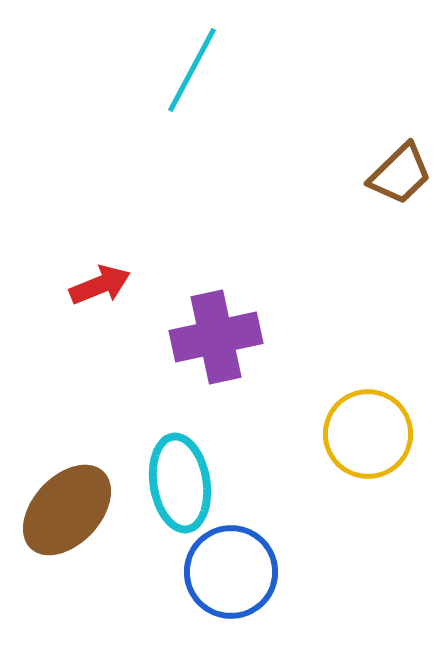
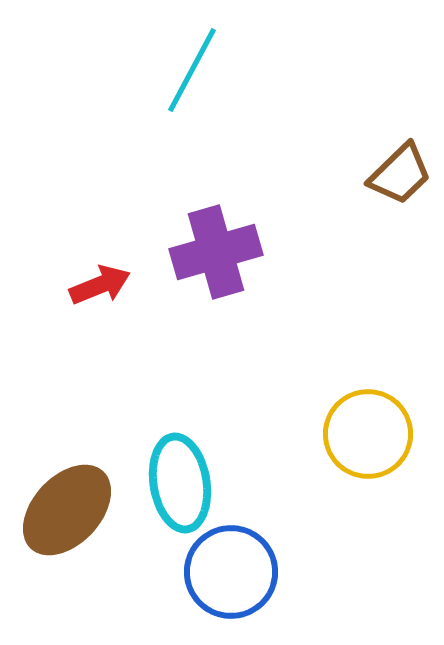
purple cross: moved 85 px up; rotated 4 degrees counterclockwise
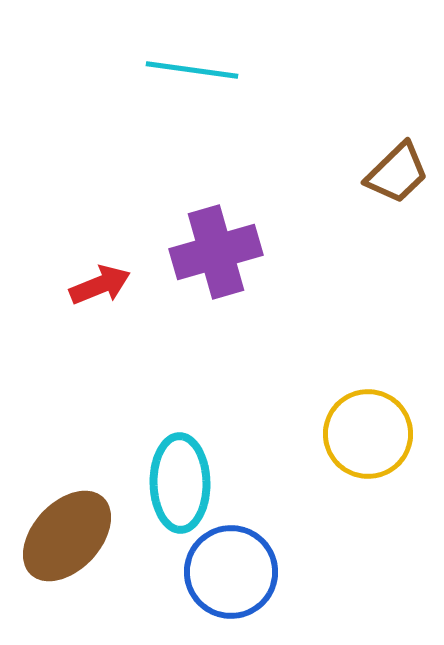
cyan line: rotated 70 degrees clockwise
brown trapezoid: moved 3 px left, 1 px up
cyan ellipse: rotated 8 degrees clockwise
brown ellipse: moved 26 px down
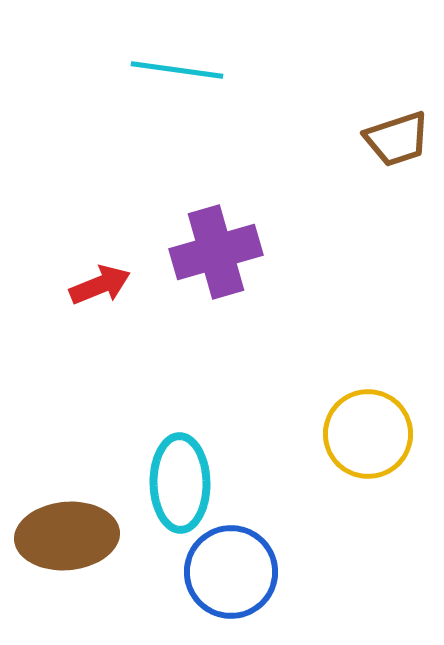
cyan line: moved 15 px left
brown trapezoid: moved 34 px up; rotated 26 degrees clockwise
brown ellipse: rotated 42 degrees clockwise
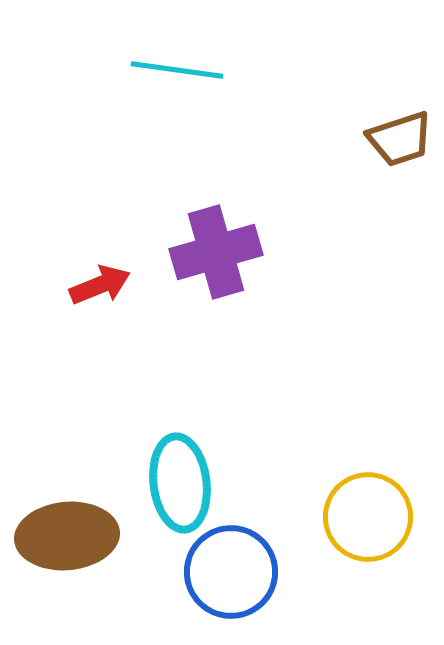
brown trapezoid: moved 3 px right
yellow circle: moved 83 px down
cyan ellipse: rotated 6 degrees counterclockwise
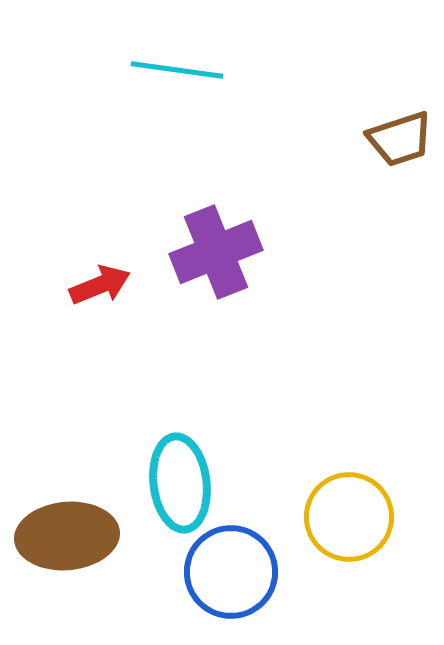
purple cross: rotated 6 degrees counterclockwise
yellow circle: moved 19 px left
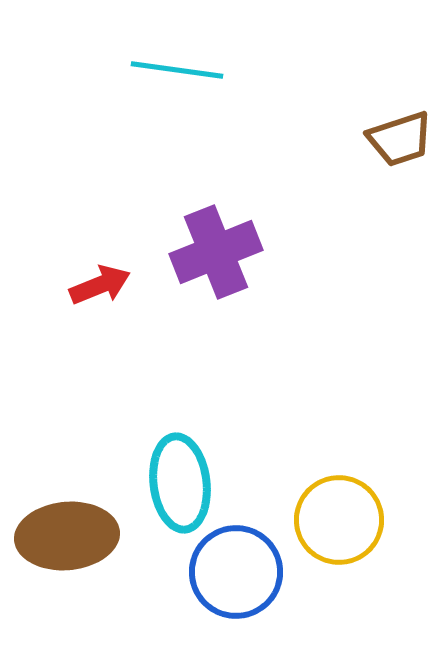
yellow circle: moved 10 px left, 3 px down
blue circle: moved 5 px right
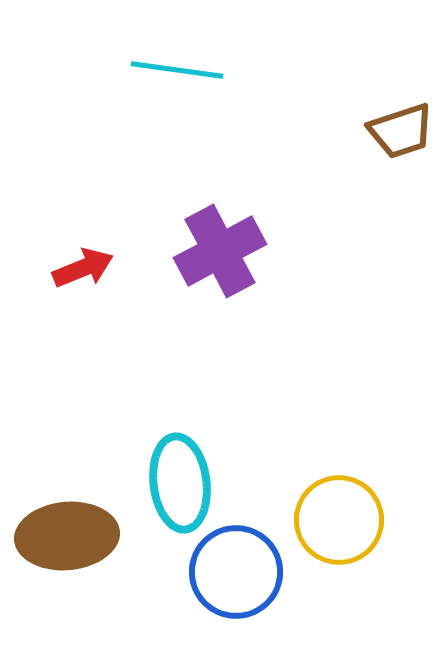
brown trapezoid: moved 1 px right, 8 px up
purple cross: moved 4 px right, 1 px up; rotated 6 degrees counterclockwise
red arrow: moved 17 px left, 17 px up
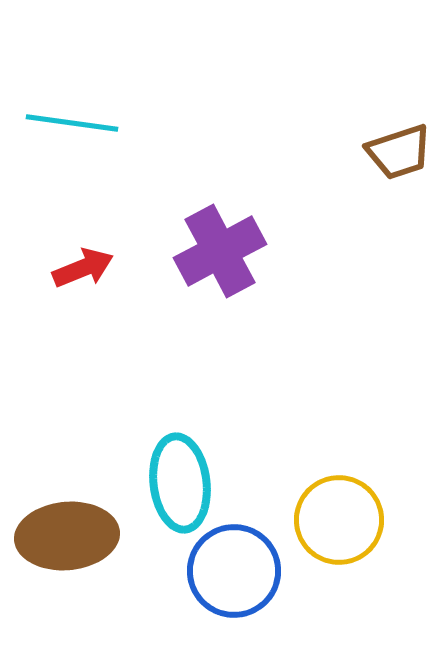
cyan line: moved 105 px left, 53 px down
brown trapezoid: moved 2 px left, 21 px down
blue circle: moved 2 px left, 1 px up
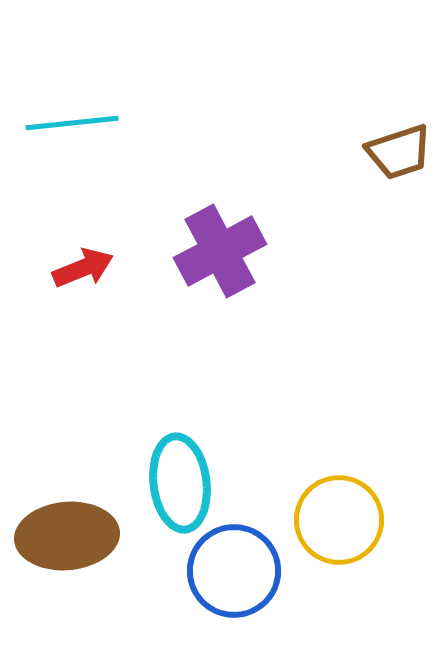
cyan line: rotated 14 degrees counterclockwise
